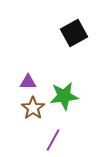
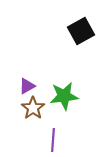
black square: moved 7 px right, 2 px up
purple triangle: moved 1 px left, 4 px down; rotated 30 degrees counterclockwise
purple line: rotated 25 degrees counterclockwise
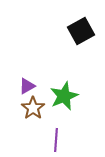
green star: rotated 16 degrees counterclockwise
purple line: moved 3 px right
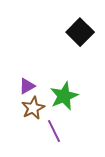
black square: moved 1 px left, 1 px down; rotated 16 degrees counterclockwise
brown star: rotated 10 degrees clockwise
purple line: moved 2 px left, 9 px up; rotated 30 degrees counterclockwise
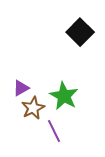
purple triangle: moved 6 px left, 2 px down
green star: rotated 20 degrees counterclockwise
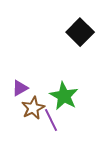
purple triangle: moved 1 px left
purple line: moved 3 px left, 11 px up
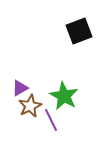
black square: moved 1 px left, 1 px up; rotated 24 degrees clockwise
brown star: moved 3 px left, 2 px up
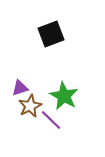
black square: moved 28 px left, 3 px down
purple triangle: rotated 12 degrees clockwise
purple line: rotated 20 degrees counterclockwise
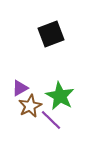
purple triangle: rotated 12 degrees counterclockwise
green star: moved 4 px left
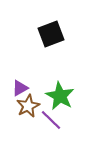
brown star: moved 2 px left
